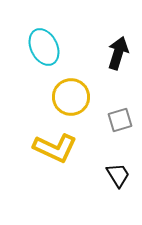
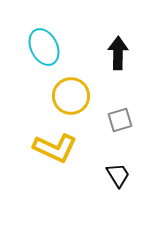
black arrow: rotated 16 degrees counterclockwise
yellow circle: moved 1 px up
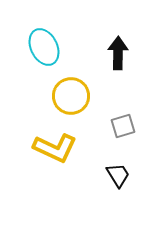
gray square: moved 3 px right, 6 px down
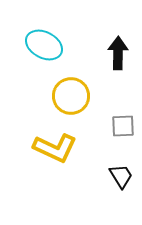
cyan ellipse: moved 2 px up; rotated 36 degrees counterclockwise
gray square: rotated 15 degrees clockwise
black trapezoid: moved 3 px right, 1 px down
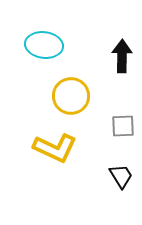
cyan ellipse: rotated 21 degrees counterclockwise
black arrow: moved 4 px right, 3 px down
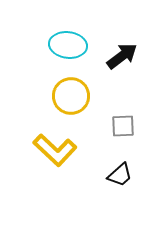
cyan ellipse: moved 24 px right
black arrow: rotated 52 degrees clockwise
yellow L-shape: moved 2 px down; rotated 18 degrees clockwise
black trapezoid: moved 1 px left, 1 px up; rotated 80 degrees clockwise
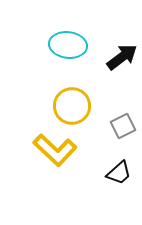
black arrow: moved 1 px down
yellow circle: moved 1 px right, 10 px down
gray square: rotated 25 degrees counterclockwise
black trapezoid: moved 1 px left, 2 px up
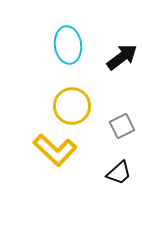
cyan ellipse: rotated 75 degrees clockwise
gray square: moved 1 px left
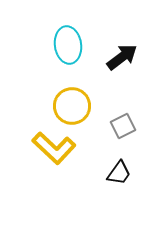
gray square: moved 1 px right
yellow L-shape: moved 1 px left, 2 px up
black trapezoid: rotated 12 degrees counterclockwise
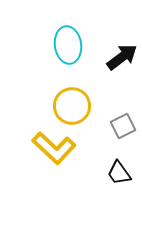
black trapezoid: rotated 108 degrees clockwise
